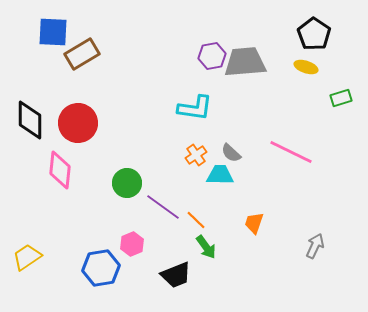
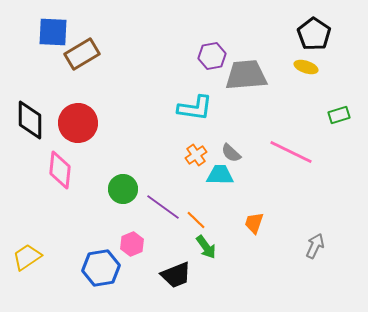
gray trapezoid: moved 1 px right, 13 px down
green rectangle: moved 2 px left, 17 px down
green circle: moved 4 px left, 6 px down
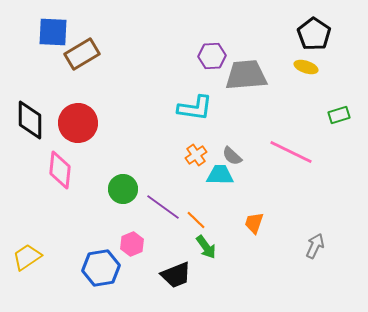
purple hexagon: rotated 8 degrees clockwise
gray semicircle: moved 1 px right, 3 px down
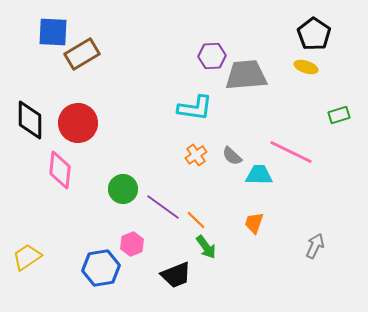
cyan trapezoid: moved 39 px right
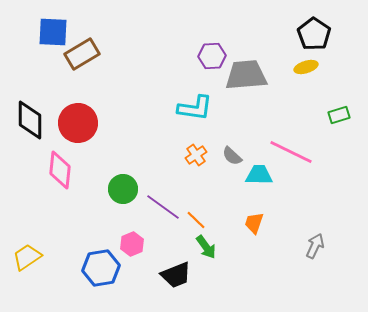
yellow ellipse: rotated 35 degrees counterclockwise
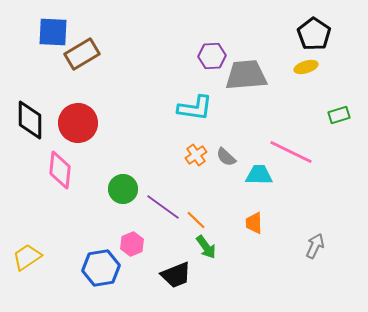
gray semicircle: moved 6 px left, 1 px down
orange trapezoid: rotated 20 degrees counterclockwise
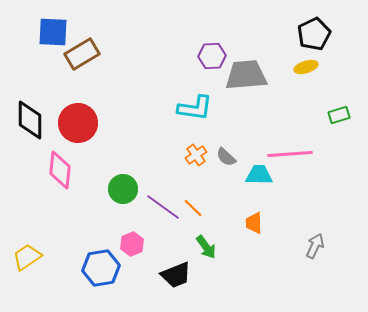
black pentagon: rotated 12 degrees clockwise
pink line: moved 1 px left, 2 px down; rotated 30 degrees counterclockwise
orange line: moved 3 px left, 12 px up
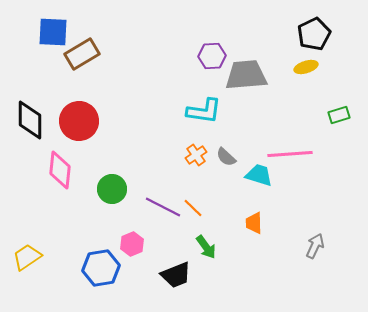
cyan L-shape: moved 9 px right, 3 px down
red circle: moved 1 px right, 2 px up
cyan trapezoid: rotated 16 degrees clockwise
green circle: moved 11 px left
purple line: rotated 9 degrees counterclockwise
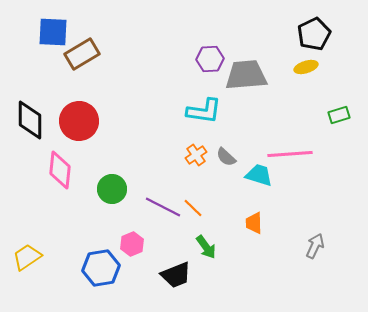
purple hexagon: moved 2 px left, 3 px down
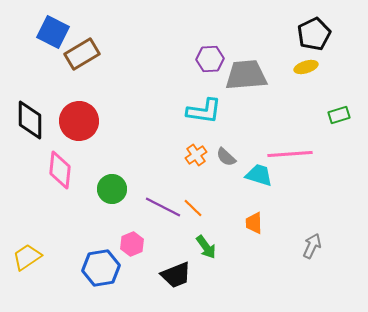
blue square: rotated 24 degrees clockwise
gray arrow: moved 3 px left
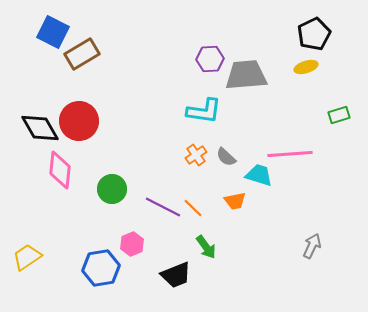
black diamond: moved 10 px right, 8 px down; rotated 30 degrees counterclockwise
orange trapezoid: moved 19 px left, 22 px up; rotated 100 degrees counterclockwise
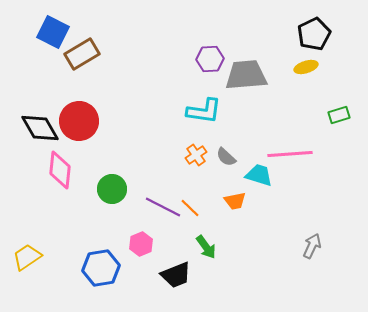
orange line: moved 3 px left
pink hexagon: moved 9 px right
